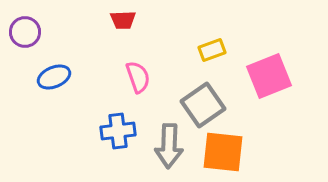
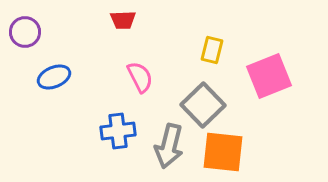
yellow rectangle: rotated 56 degrees counterclockwise
pink semicircle: moved 2 px right; rotated 8 degrees counterclockwise
gray square: rotated 9 degrees counterclockwise
gray arrow: rotated 12 degrees clockwise
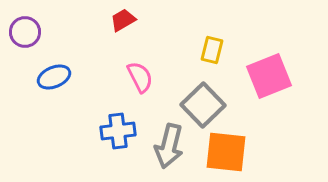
red trapezoid: rotated 152 degrees clockwise
orange square: moved 3 px right
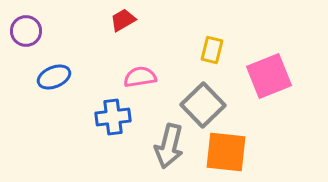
purple circle: moved 1 px right, 1 px up
pink semicircle: rotated 72 degrees counterclockwise
blue cross: moved 5 px left, 14 px up
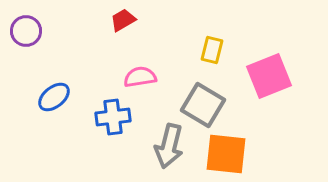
blue ellipse: moved 20 px down; rotated 16 degrees counterclockwise
gray square: rotated 15 degrees counterclockwise
orange square: moved 2 px down
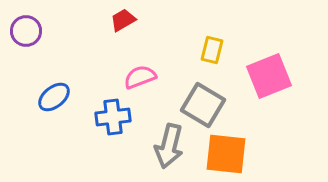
pink semicircle: rotated 12 degrees counterclockwise
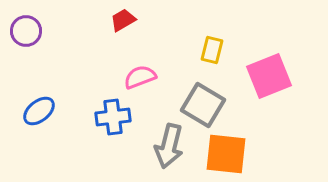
blue ellipse: moved 15 px left, 14 px down
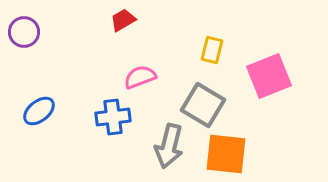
purple circle: moved 2 px left, 1 px down
